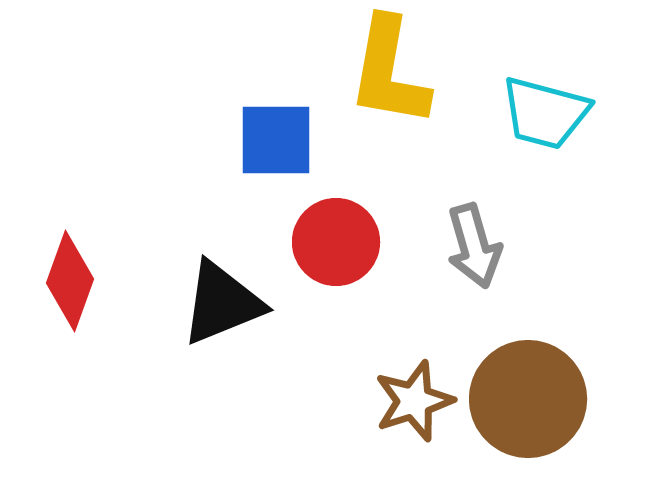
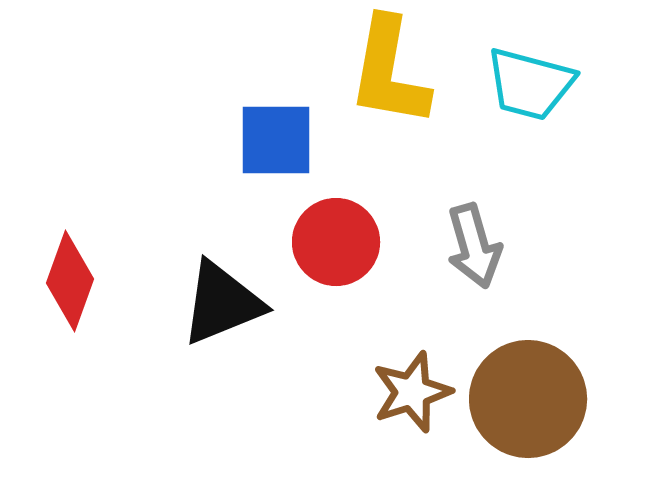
cyan trapezoid: moved 15 px left, 29 px up
brown star: moved 2 px left, 9 px up
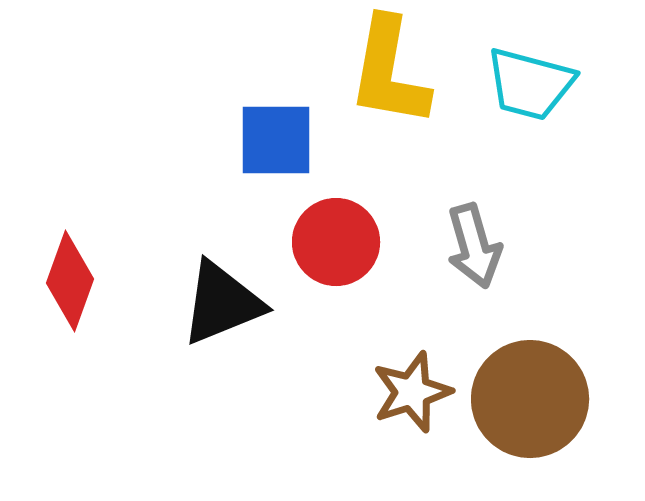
brown circle: moved 2 px right
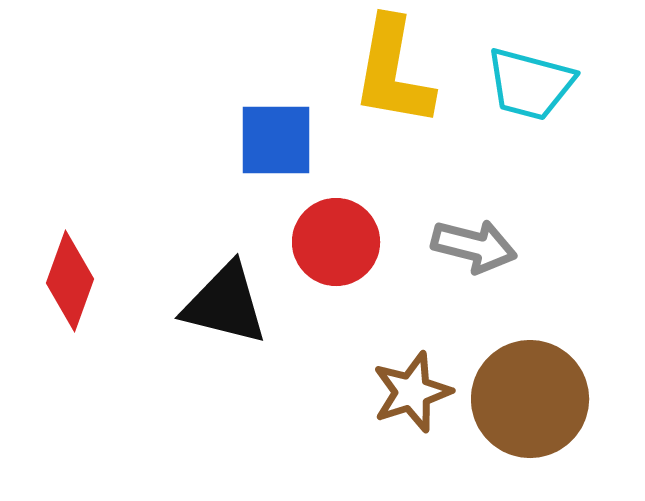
yellow L-shape: moved 4 px right
gray arrow: rotated 60 degrees counterclockwise
black triangle: moved 3 px right, 1 px down; rotated 36 degrees clockwise
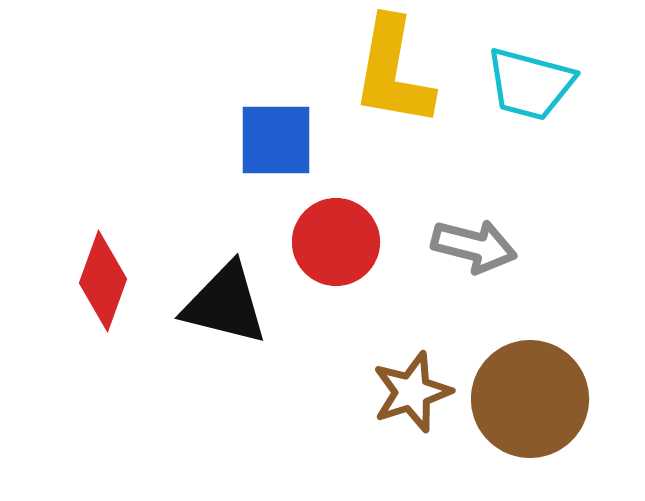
red diamond: moved 33 px right
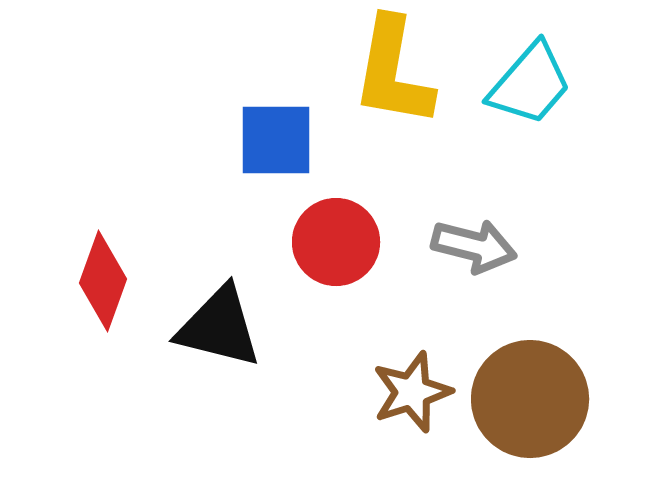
cyan trapezoid: rotated 64 degrees counterclockwise
black triangle: moved 6 px left, 23 px down
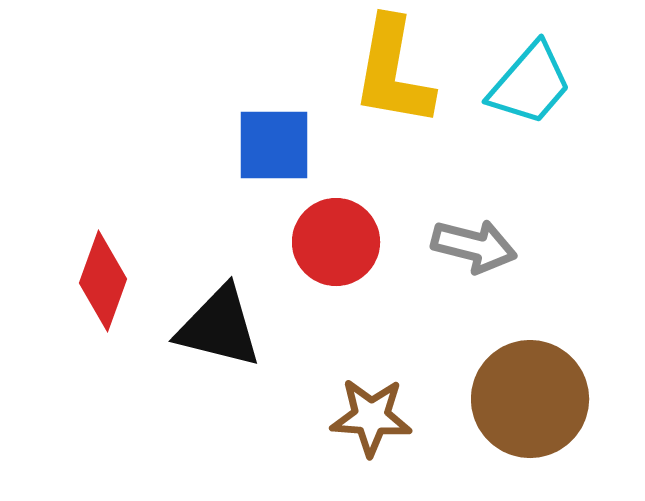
blue square: moved 2 px left, 5 px down
brown star: moved 41 px left, 25 px down; rotated 22 degrees clockwise
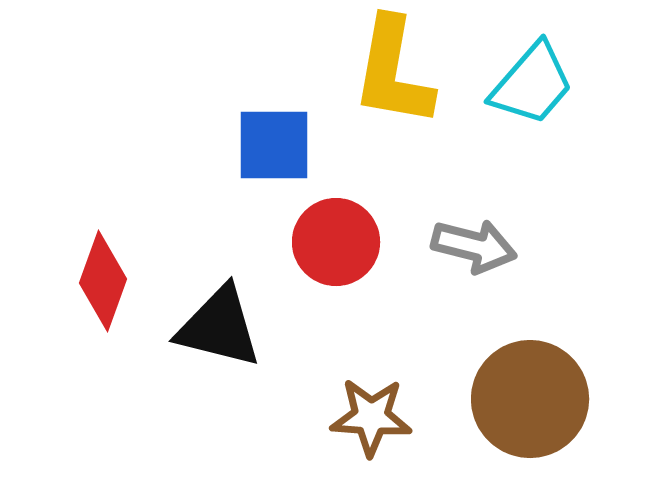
cyan trapezoid: moved 2 px right
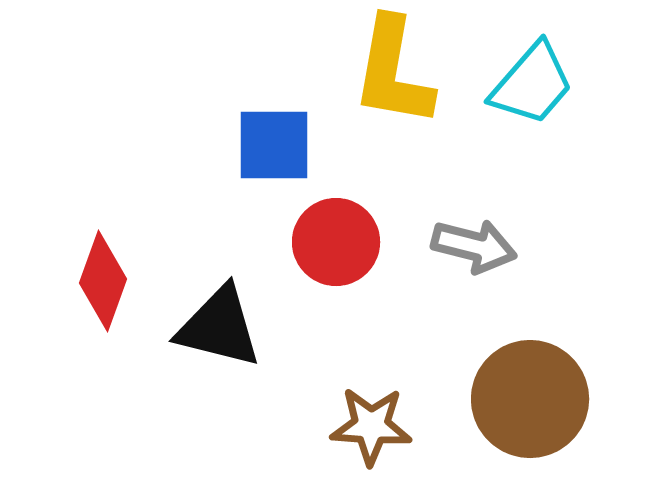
brown star: moved 9 px down
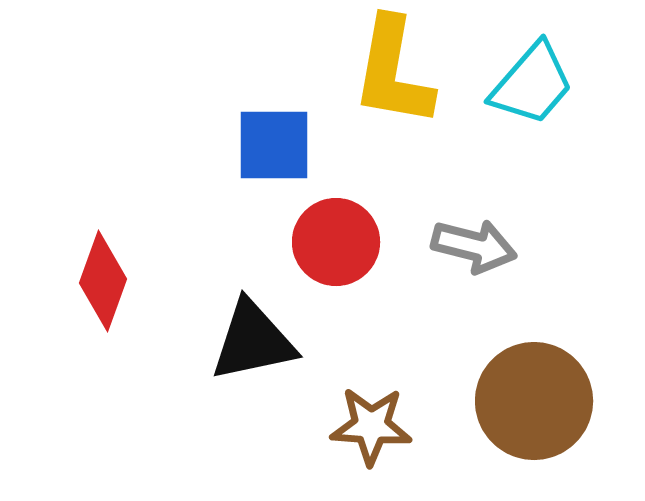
black triangle: moved 34 px right, 14 px down; rotated 26 degrees counterclockwise
brown circle: moved 4 px right, 2 px down
